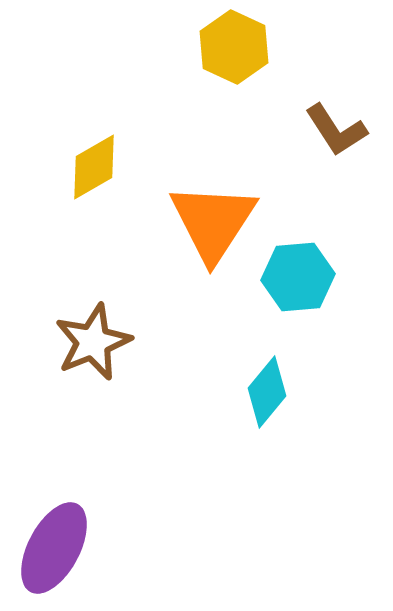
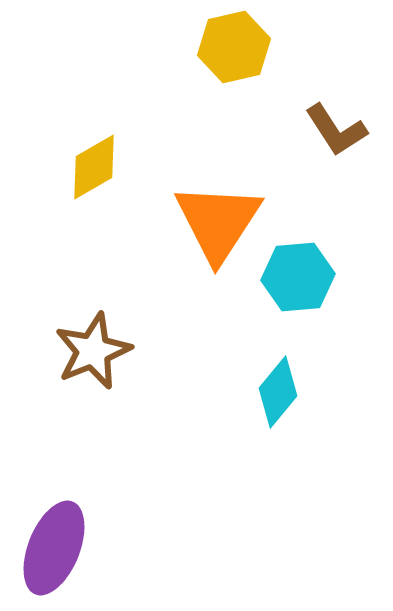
yellow hexagon: rotated 22 degrees clockwise
orange triangle: moved 5 px right
brown star: moved 9 px down
cyan diamond: moved 11 px right
purple ellipse: rotated 6 degrees counterclockwise
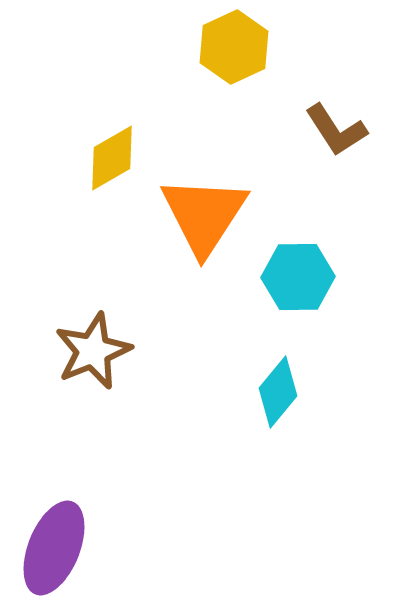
yellow hexagon: rotated 12 degrees counterclockwise
yellow diamond: moved 18 px right, 9 px up
orange triangle: moved 14 px left, 7 px up
cyan hexagon: rotated 4 degrees clockwise
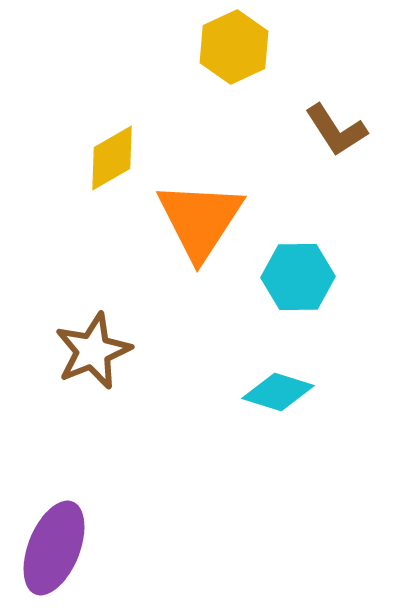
orange triangle: moved 4 px left, 5 px down
cyan diamond: rotated 68 degrees clockwise
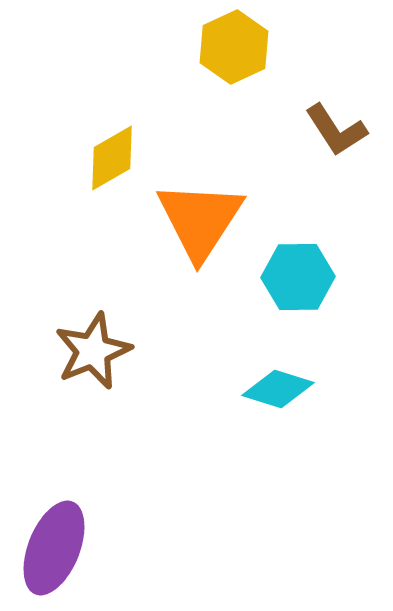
cyan diamond: moved 3 px up
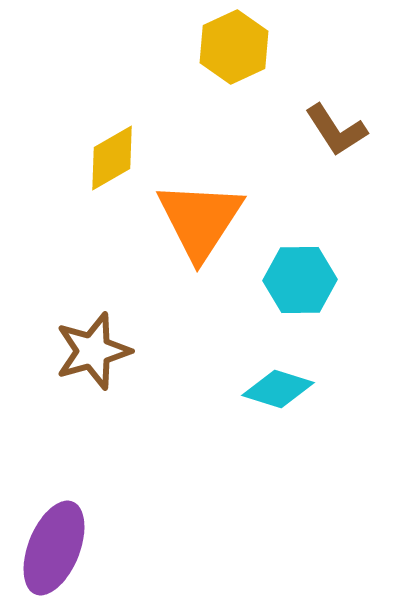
cyan hexagon: moved 2 px right, 3 px down
brown star: rotated 6 degrees clockwise
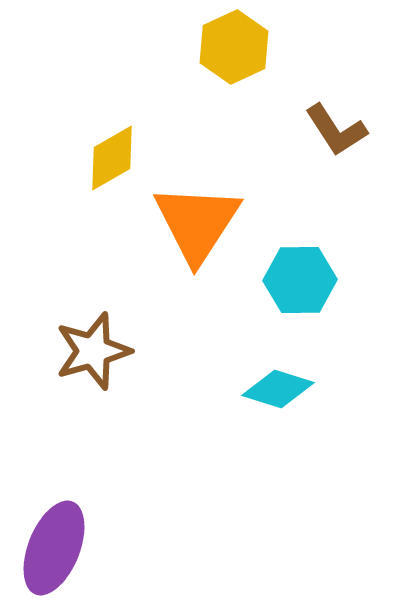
orange triangle: moved 3 px left, 3 px down
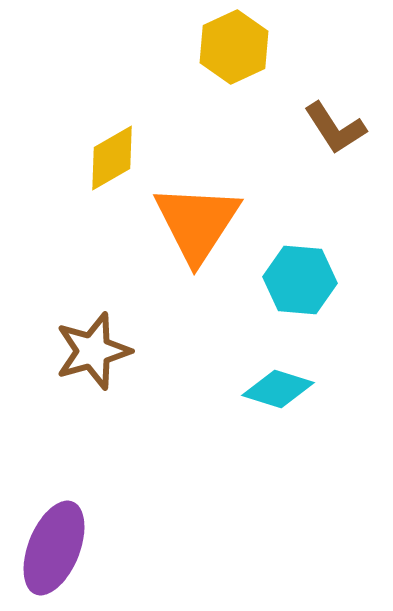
brown L-shape: moved 1 px left, 2 px up
cyan hexagon: rotated 6 degrees clockwise
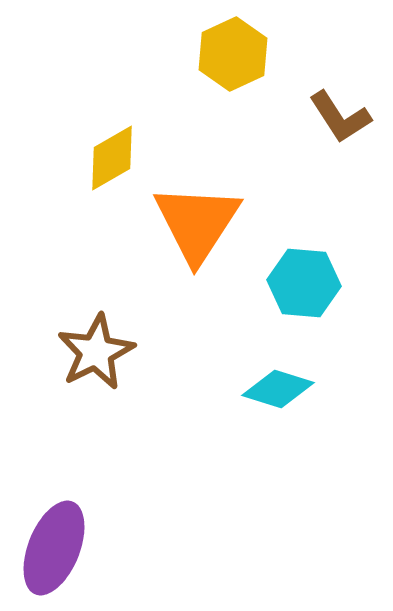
yellow hexagon: moved 1 px left, 7 px down
brown L-shape: moved 5 px right, 11 px up
cyan hexagon: moved 4 px right, 3 px down
brown star: moved 3 px right, 1 px down; rotated 10 degrees counterclockwise
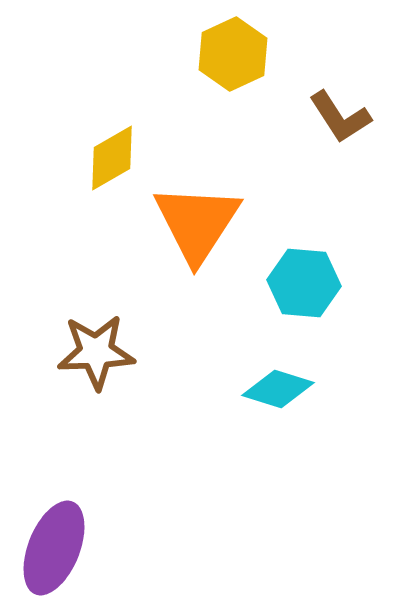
brown star: rotated 24 degrees clockwise
